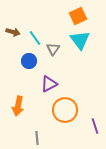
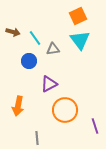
gray triangle: rotated 48 degrees clockwise
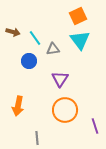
purple triangle: moved 11 px right, 5 px up; rotated 30 degrees counterclockwise
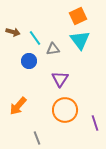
orange arrow: rotated 30 degrees clockwise
purple line: moved 3 px up
gray line: rotated 16 degrees counterclockwise
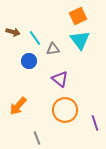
purple triangle: rotated 24 degrees counterclockwise
